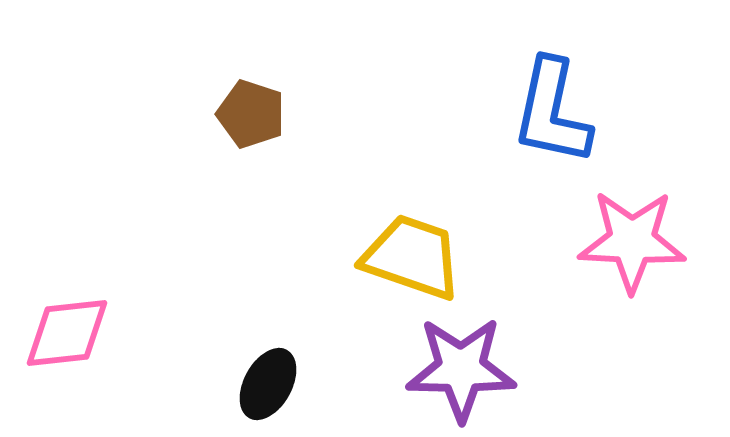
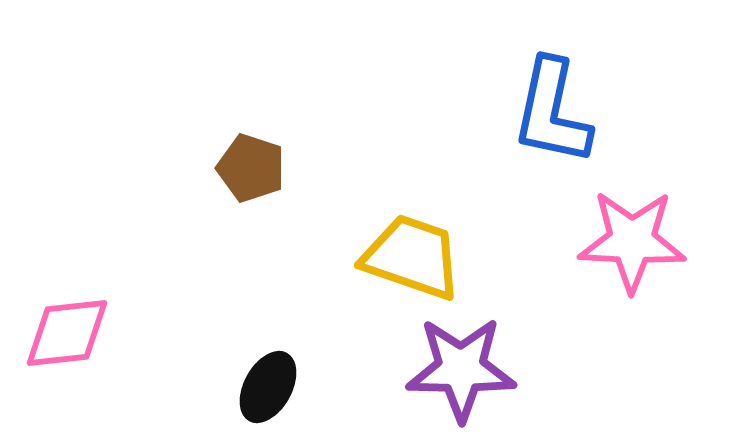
brown pentagon: moved 54 px down
black ellipse: moved 3 px down
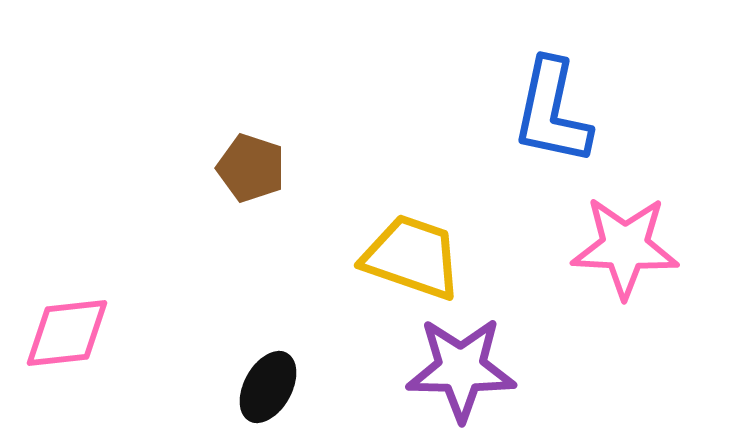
pink star: moved 7 px left, 6 px down
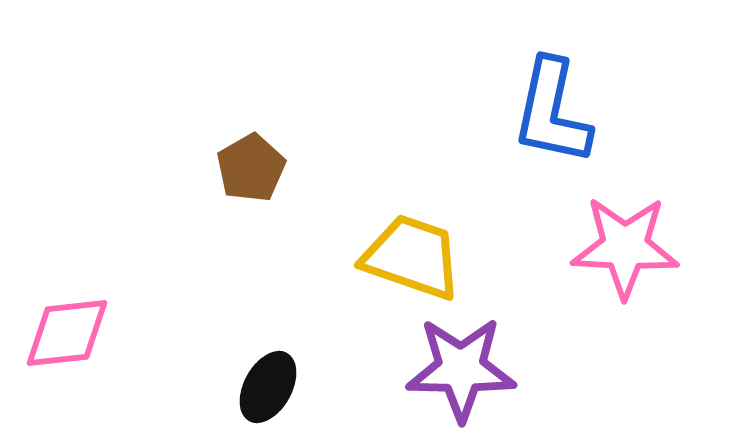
brown pentagon: rotated 24 degrees clockwise
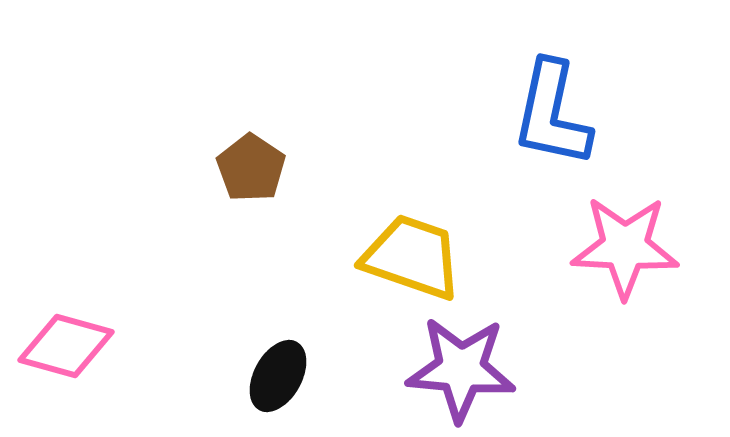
blue L-shape: moved 2 px down
brown pentagon: rotated 8 degrees counterclockwise
pink diamond: moved 1 px left, 13 px down; rotated 22 degrees clockwise
purple star: rotated 4 degrees clockwise
black ellipse: moved 10 px right, 11 px up
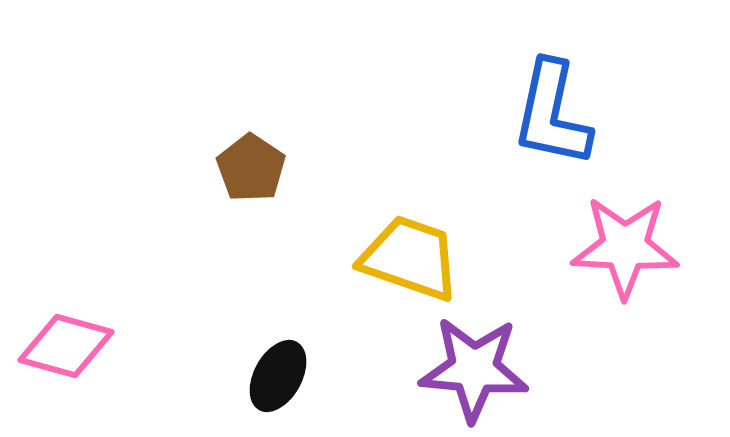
yellow trapezoid: moved 2 px left, 1 px down
purple star: moved 13 px right
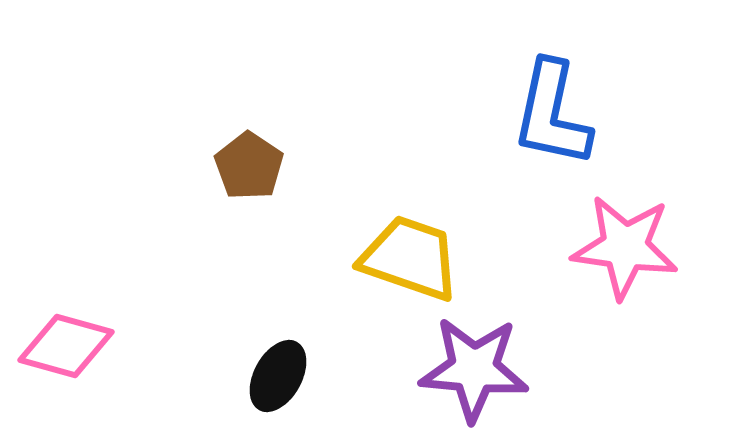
brown pentagon: moved 2 px left, 2 px up
pink star: rotated 5 degrees clockwise
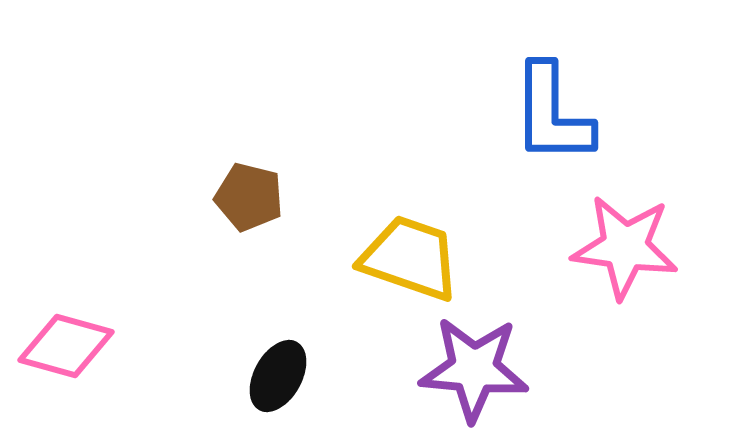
blue L-shape: rotated 12 degrees counterclockwise
brown pentagon: moved 31 px down; rotated 20 degrees counterclockwise
